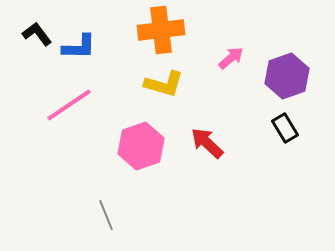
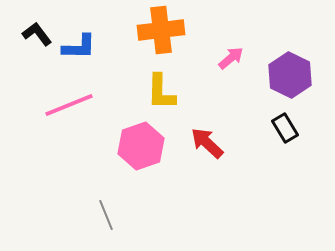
purple hexagon: moved 3 px right, 1 px up; rotated 15 degrees counterclockwise
yellow L-shape: moved 3 px left, 8 px down; rotated 75 degrees clockwise
pink line: rotated 12 degrees clockwise
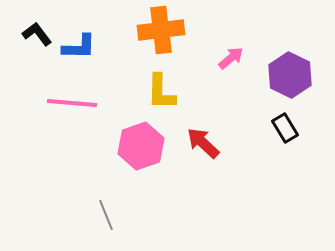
pink line: moved 3 px right, 2 px up; rotated 27 degrees clockwise
red arrow: moved 4 px left
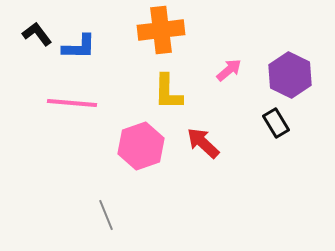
pink arrow: moved 2 px left, 12 px down
yellow L-shape: moved 7 px right
black rectangle: moved 9 px left, 5 px up
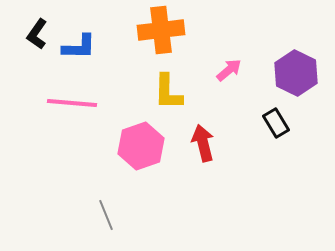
black L-shape: rotated 108 degrees counterclockwise
purple hexagon: moved 6 px right, 2 px up
red arrow: rotated 33 degrees clockwise
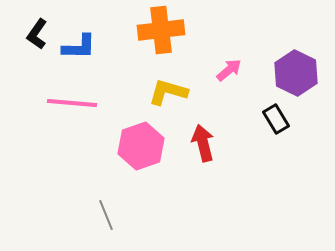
yellow L-shape: rotated 105 degrees clockwise
black rectangle: moved 4 px up
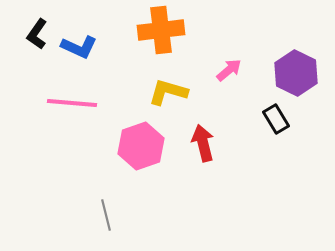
blue L-shape: rotated 24 degrees clockwise
gray line: rotated 8 degrees clockwise
